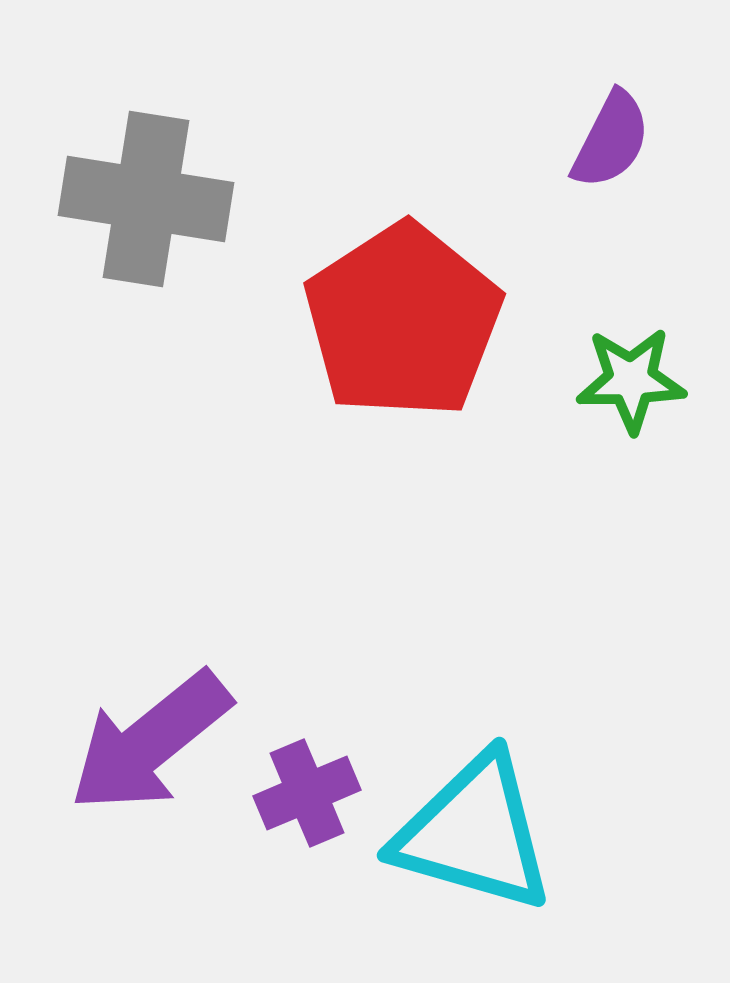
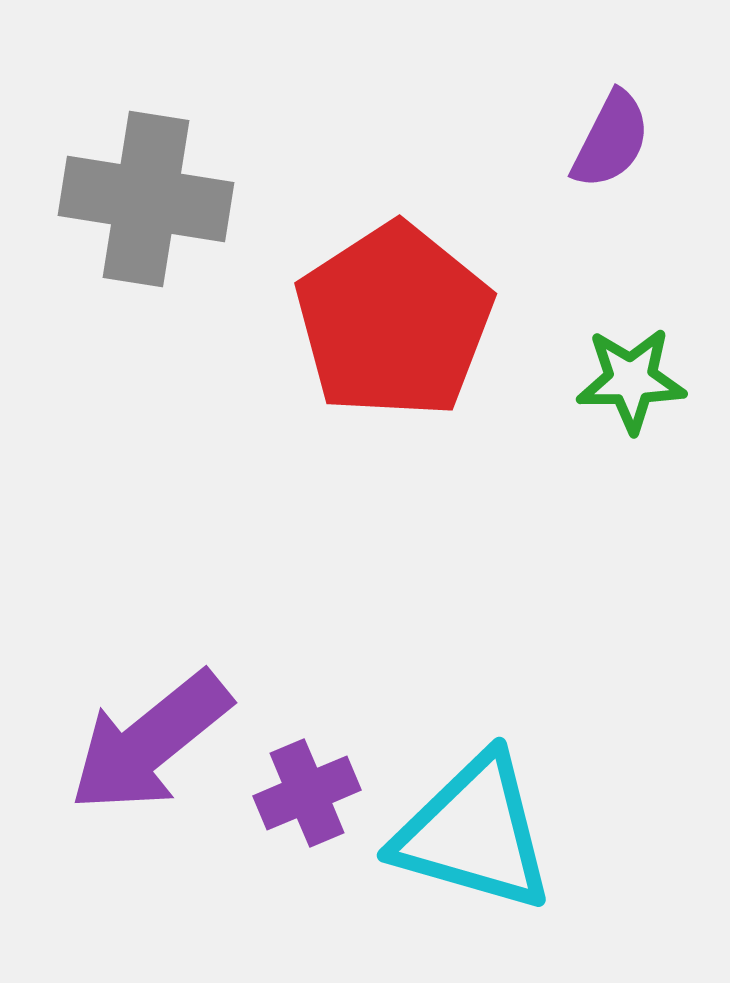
red pentagon: moved 9 px left
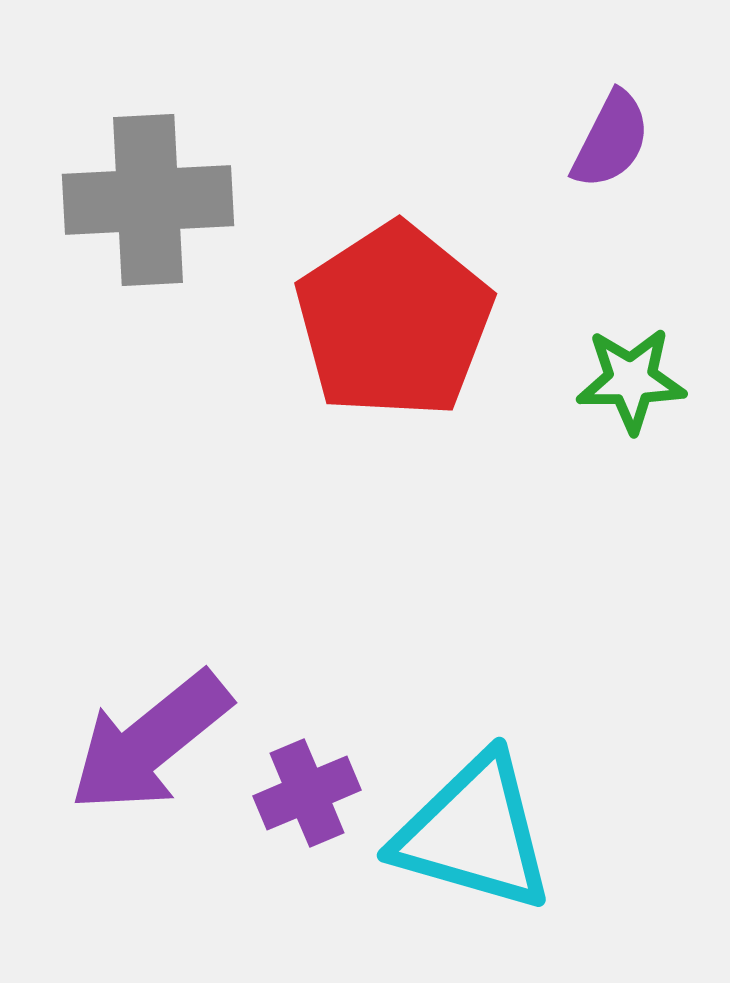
gray cross: moved 2 px right, 1 px down; rotated 12 degrees counterclockwise
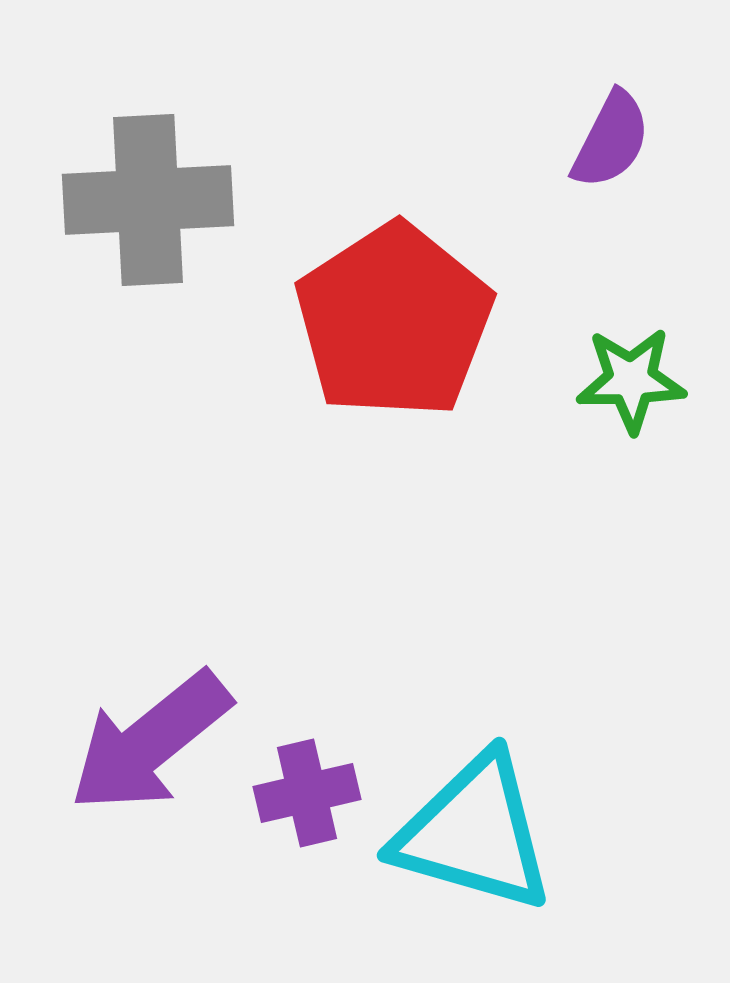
purple cross: rotated 10 degrees clockwise
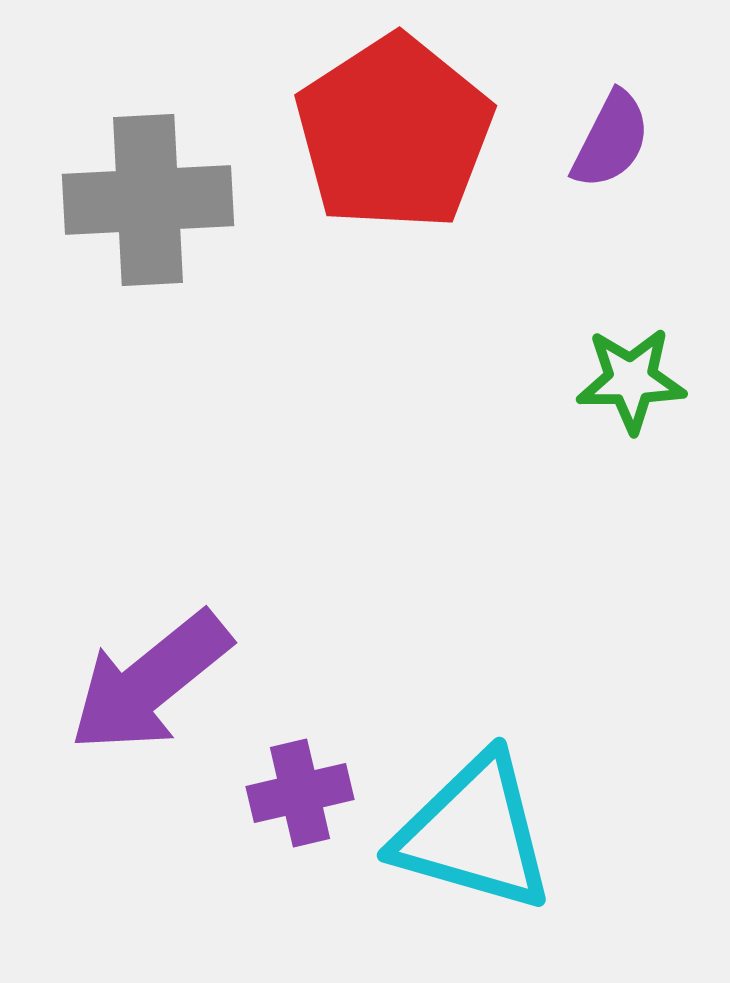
red pentagon: moved 188 px up
purple arrow: moved 60 px up
purple cross: moved 7 px left
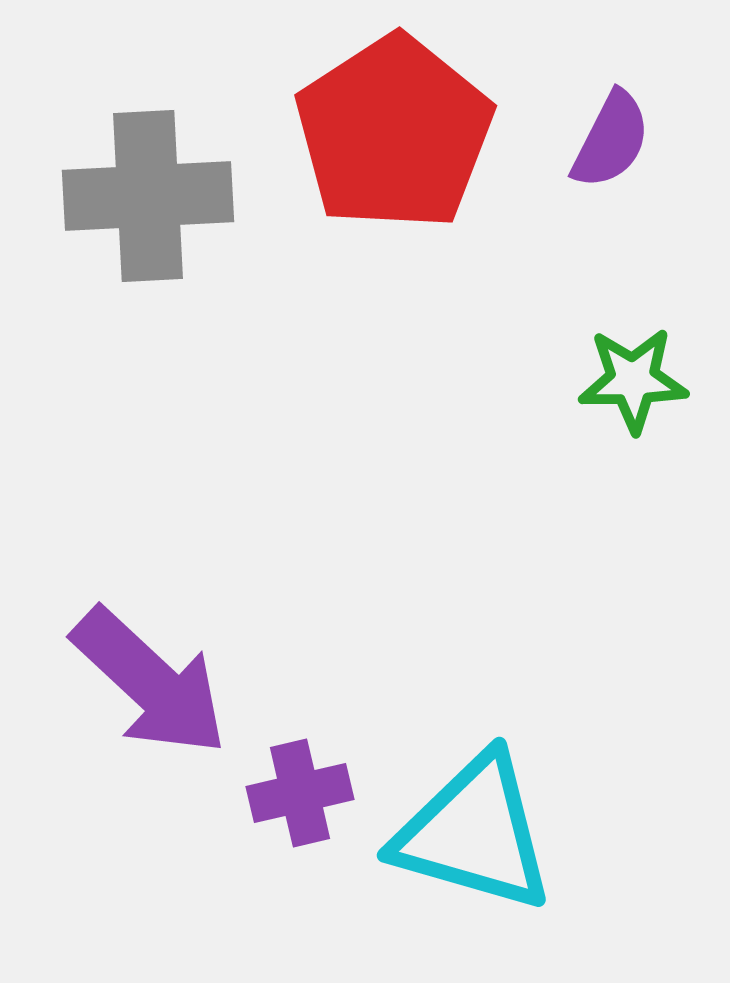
gray cross: moved 4 px up
green star: moved 2 px right
purple arrow: rotated 98 degrees counterclockwise
